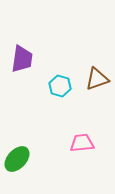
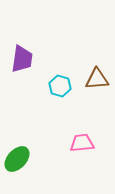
brown triangle: rotated 15 degrees clockwise
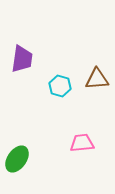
green ellipse: rotated 8 degrees counterclockwise
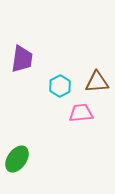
brown triangle: moved 3 px down
cyan hexagon: rotated 15 degrees clockwise
pink trapezoid: moved 1 px left, 30 px up
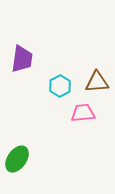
pink trapezoid: moved 2 px right
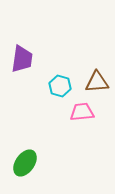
cyan hexagon: rotated 15 degrees counterclockwise
pink trapezoid: moved 1 px left, 1 px up
green ellipse: moved 8 px right, 4 px down
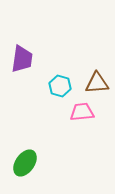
brown triangle: moved 1 px down
